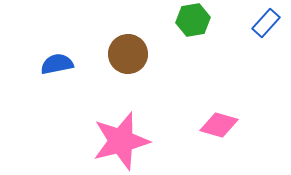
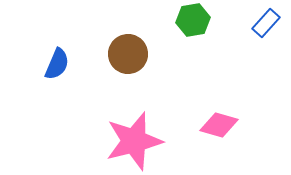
blue semicircle: rotated 124 degrees clockwise
pink star: moved 13 px right
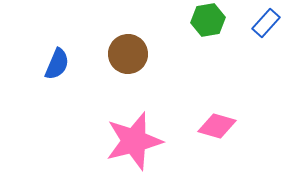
green hexagon: moved 15 px right
pink diamond: moved 2 px left, 1 px down
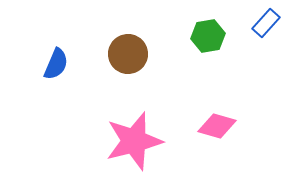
green hexagon: moved 16 px down
blue semicircle: moved 1 px left
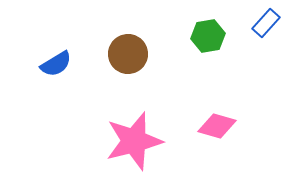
blue semicircle: rotated 36 degrees clockwise
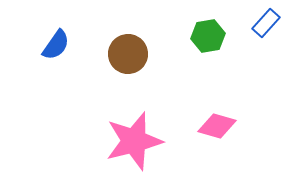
blue semicircle: moved 19 px up; rotated 24 degrees counterclockwise
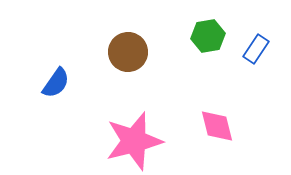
blue rectangle: moved 10 px left, 26 px down; rotated 8 degrees counterclockwise
blue semicircle: moved 38 px down
brown circle: moved 2 px up
pink diamond: rotated 60 degrees clockwise
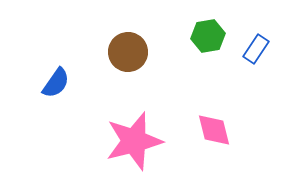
pink diamond: moved 3 px left, 4 px down
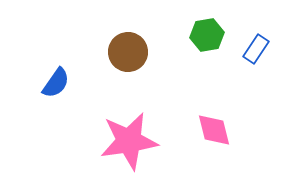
green hexagon: moved 1 px left, 1 px up
pink star: moved 5 px left; rotated 6 degrees clockwise
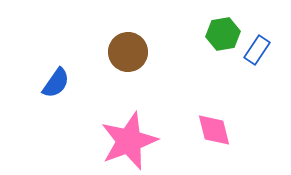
green hexagon: moved 16 px right, 1 px up
blue rectangle: moved 1 px right, 1 px down
pink star: rotated 12 degrees counterclockwise
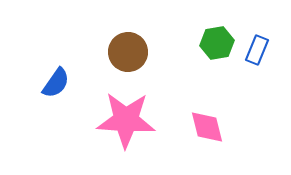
green hexagon: moved 6 px left, 9 px down
blue rectangle: rotated 12 degrees counterclockwise
pink diamond: moved 7 px left, 3 px up
pink star: moved 3 px left, 21 px up; rotated 24 degrees clockwise
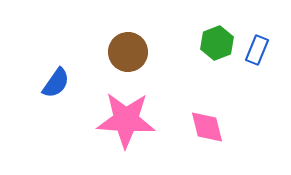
green hexagon: rotated 12 degrees counterclockwise
